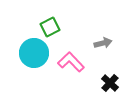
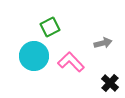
cyan circle: moved 3 px down
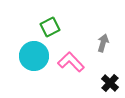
gray arrow: rotated 60 degrees counterclockwise
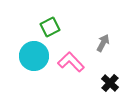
gray arrow: rotated 12 degrees clockwise
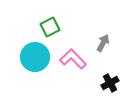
cyan circle: moved 1 px right, 1 px down
pink L-shape: moved 2 px right, 3 px up
black cross: rotated 18 degrees clockwise
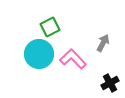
cyan circle: moved 4 px right, 3 px up
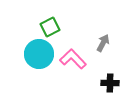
black cross: rotated 30 degrees clockwise
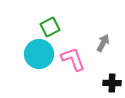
pink L-shape: rotated 24 degrees clockwise
black cross: moved 2 px right
